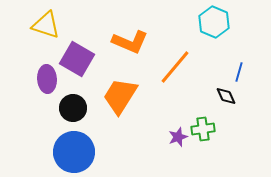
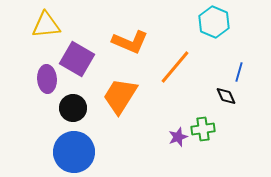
yellow triangle: rotated 24 degrees counterclockwise
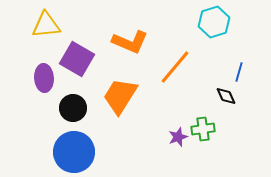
cyan hexagon: rotated 20 degrees clockwise
purple ellipse: moved 3 px left, 1 px up
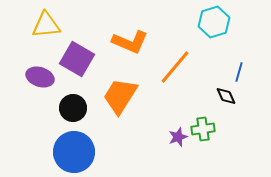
purple ellipse: moved 4 px left, 1 px up; rotated 68 degrees counterclockwise
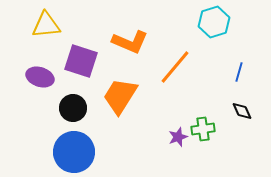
purple square: moved 4 px right, 2 px down; rotated 12 degrees counterclockwise
black diamond: moved 16 px right, 15 px down
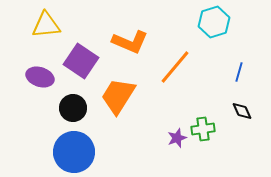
purple square: rotated 16 degrees clockwise
orange trapezoid: moved 2 px left
purple star: moved 1 px left, 1 px down
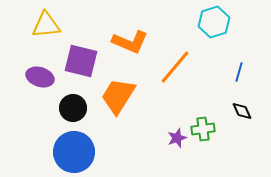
purple square: rotated 20 degrees counterclockwise
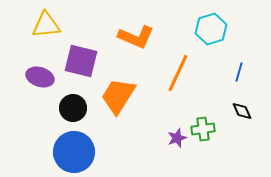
cyan hexagon: moved 3 px left, 7 px down
orange L-shape: moved 6 px right, 5 px up
orange line: moved 3 px right, 6 px down; rotated 15 degrees counterclockwise
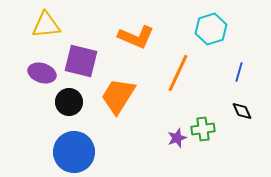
purple ellipse: moved 2 px right, 4 px up
black circle: moved 4 px left, 6 px up
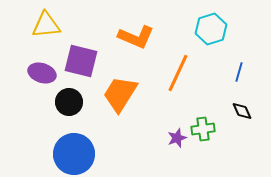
orange trapezoid: moved 2 px right, 2 px up
blue circle: moved 2 px down
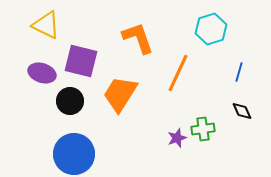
yellow triangle: rotated 32 degrees clockwise
orange L-shape: moved 2 px right, 1 px down; rotated 132 degrees counterclockwise
black circle: moved 1 px right, 1 px up
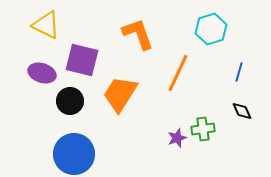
orange L-shape: moved 4 px up
purple square: moved 1 px right, 1 px up
